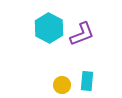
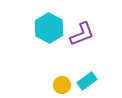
cyan rectangle: rotated 48 degrees clockwise
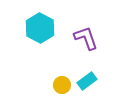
cyan hexagon: moved 9 px left
purple L-shape: moved 4 px right, 4 px down; rotated 88 degrees counterclockwise
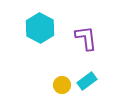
purple L-shape: rotated 12 degrees clockwise
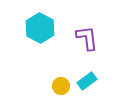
purple L-shape: moved 1 px right
yellow circle: moved 1 px left, 1 px down
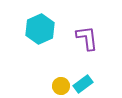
cyan hexagon: moved 1 px down; rotated 8 degrees clockwise
cyan rectangle: moved 4 px left, 3 px down
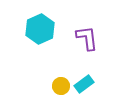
cyan rectangle: moved 1 px right
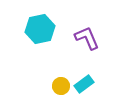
cyan hexagon: rotated 12 degrees clockwise
purple L-shape: rotated 16 degrees counterclockwise
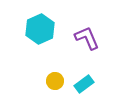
cyan hexagon: rotated 12 degrees counterclockwise
yellow circle: moved 6 px left, 5 px up
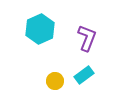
purple L-shape: rotated 44 degrees clockwise
cyan rectangle: moved 9 px up
